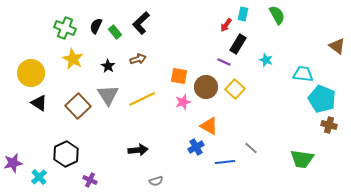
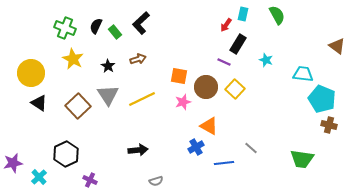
blue line: moved 1 px left, 1 px down
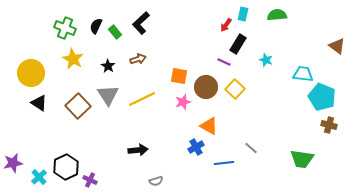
green semicircle: rotated 66 degrees counterclockwise
cyan pentagon: moved 2 px up
black hexagon: moved 13 px down
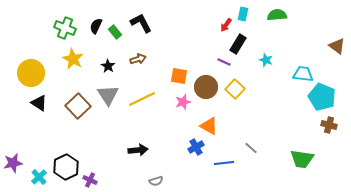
black L-shape: rotated 105 degrees clockwise
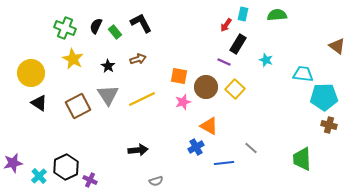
cyan pentagon: moved 2 px right; rotated 24 degrees counterclockwise
brown square: rotated 15 degrees clockwise
green trapezoid: rotated 80 degrees clockwise
cyan cross: moved 1 px up
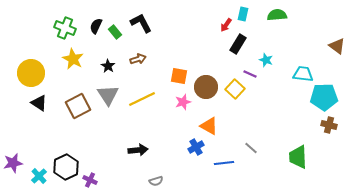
purple line: moved 26 px right, 12 px down
green trapezoid: moved 4 px left, 2 px up
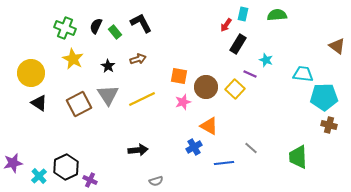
brown square: moved 1 px right, 2 px up
blue cross: moved 2 px left
